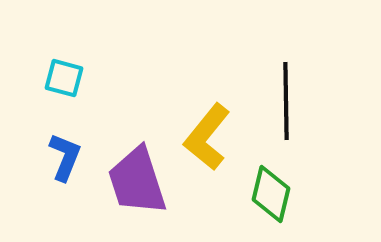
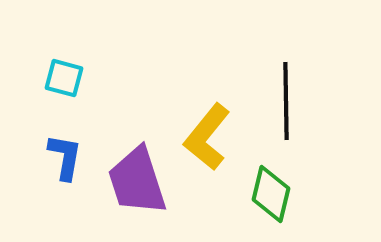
blue L-shape: rotated 12 degrees counterclockwise
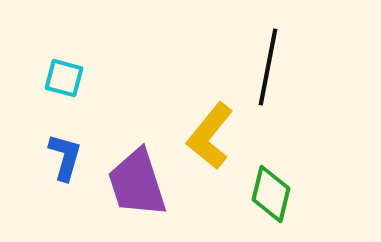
black line: moved 18 px left, 34 px up; rotated 12 degrees clockwise
yellow L-shape: moved 3 px right, 1 px up
blue L-shape: rotated 6 degrees clockwise
purple trapezoid: moved 2 px down
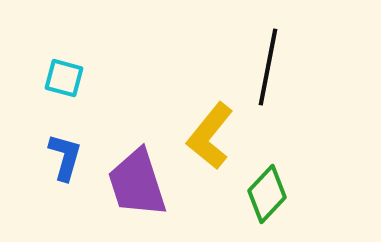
green diamond: moved 4 px left; rotated 30 degrees clockwise
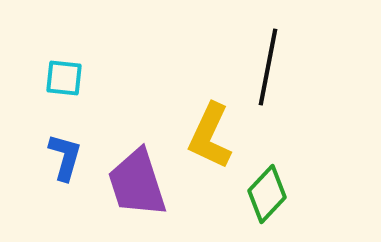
cyan square: rotated 9 degrees counterclockwise
yellow L-shape: rotated 14 degrees counterclockwise
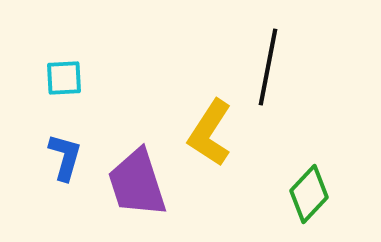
cyan square: rotated 9 degrees counterclockwise
yellow L-shape: moved 3 px up; rotated 8 degrees clockwise
green diamond: moved 42 px right
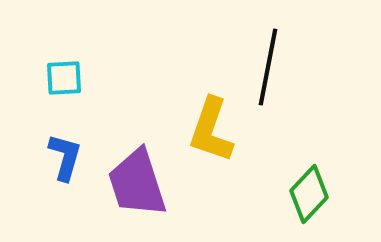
yellow L-shape: moved 1 px right, 3 px up; rotated 14 degrees counterclockwise
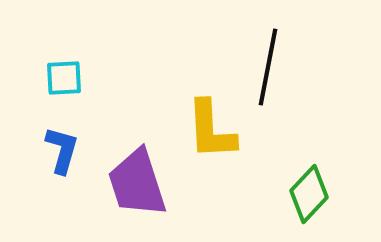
yellow L-shape: rotated 22 degrees counterclockwise
blue L-shape: moved 3 px left, 7 px up
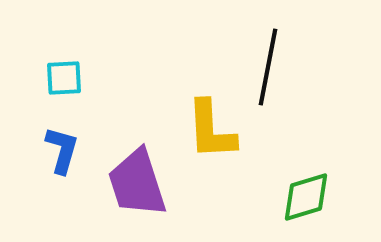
green diamond: moved 3 px left, 3 px down; rotated 30 degrees clockwise
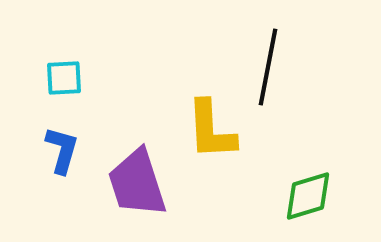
green diamond: moved 2 px right, 1 px up
